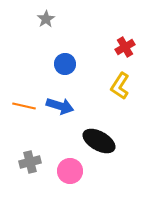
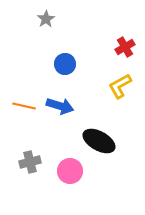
yellow L-shape: rotated 28 degrees clockwise
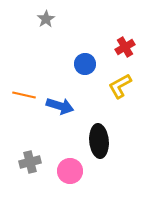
blue circle: moved 20 px right
orange line: moved 11 px up
black ellipse: rotated 56 degrees clockwise
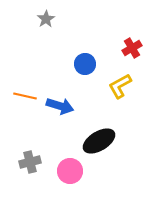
red cross: moved 7 px right, 1 px down
orange line: moved 1 px right, 1 px down
black ellipse: rotated 64 degrees clockwise
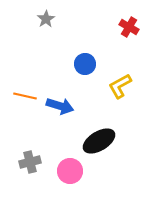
red cross: moved 3 px left, 21 px up; rotated 30 degrees counterclockwise
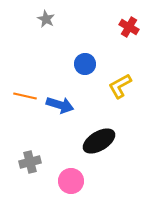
gray star: rotated 12 degrees counterclockwise
blue arrow: moved 1 px up
pink circle: moved 1 px right, 10 px down
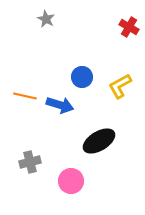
blue circle: moved 3 px left, 13 px down
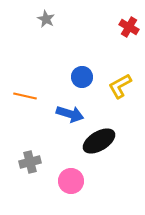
blue arrow: moved 10 px right, 9 px down
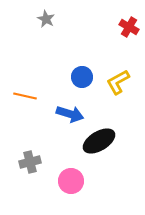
yellow L-shape: moved 2 px left, 4 px up
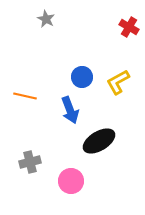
blue arrow: moved 4 px up; rotated 52 degrees clockwise
